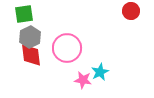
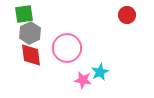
red circle: moved 4 px left, 4 px down
gray hexagon: moved 4 px up
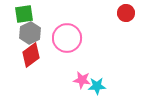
red circle: moved 1 px left, 2 px up
pink circle: moved 10 px up
red diamond: rotated 60 degrees clockwise
cyan star: moved 3 px left, 14 px down; rotated 24 degrees clockwise
pink star: moved 1 px left
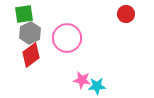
red circle: moved 1 px down
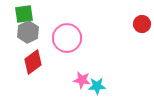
red circle: moved 16 px right, 10 px down
gray hexagon: moved 2 px left, 1 px up
red diamond: moved 2 px right, 7 px down
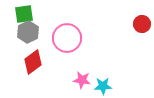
cyan star: moved 6 px right
